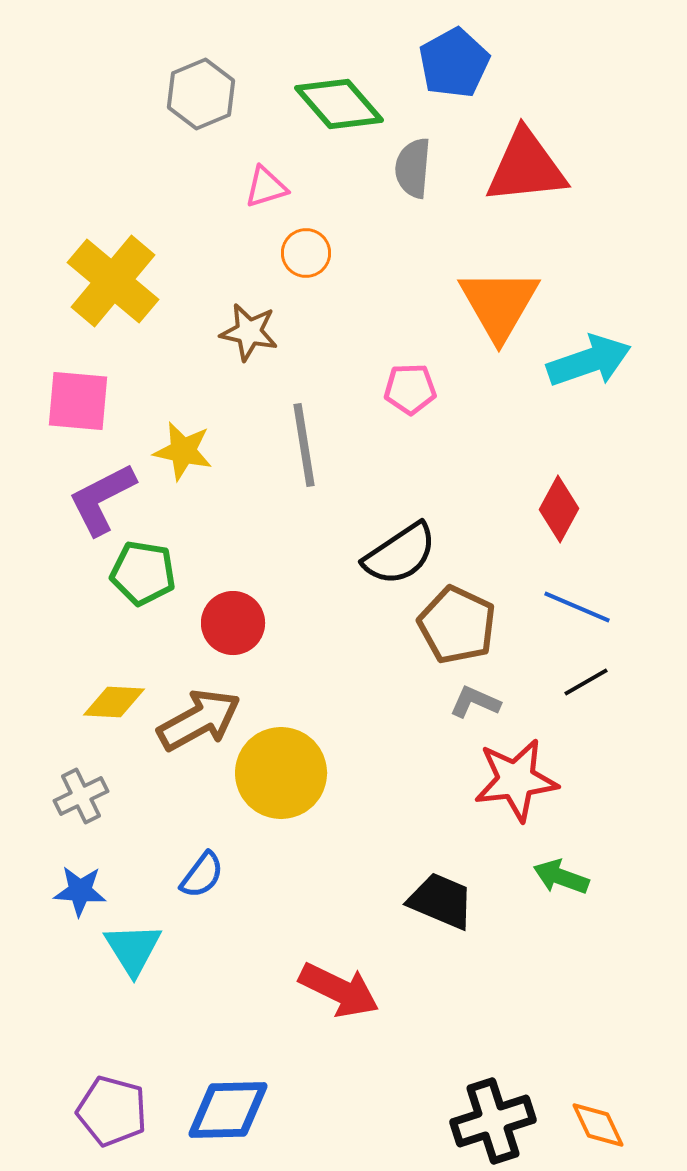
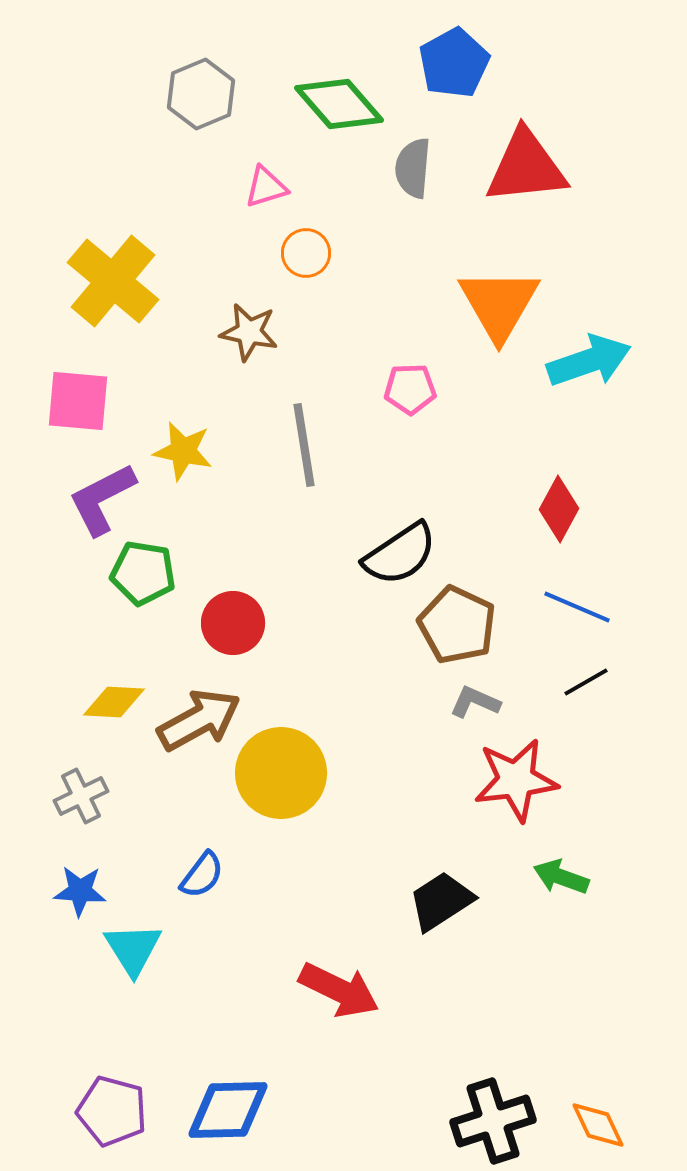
black trapezoid: rotated 56 degrees counterclockwise
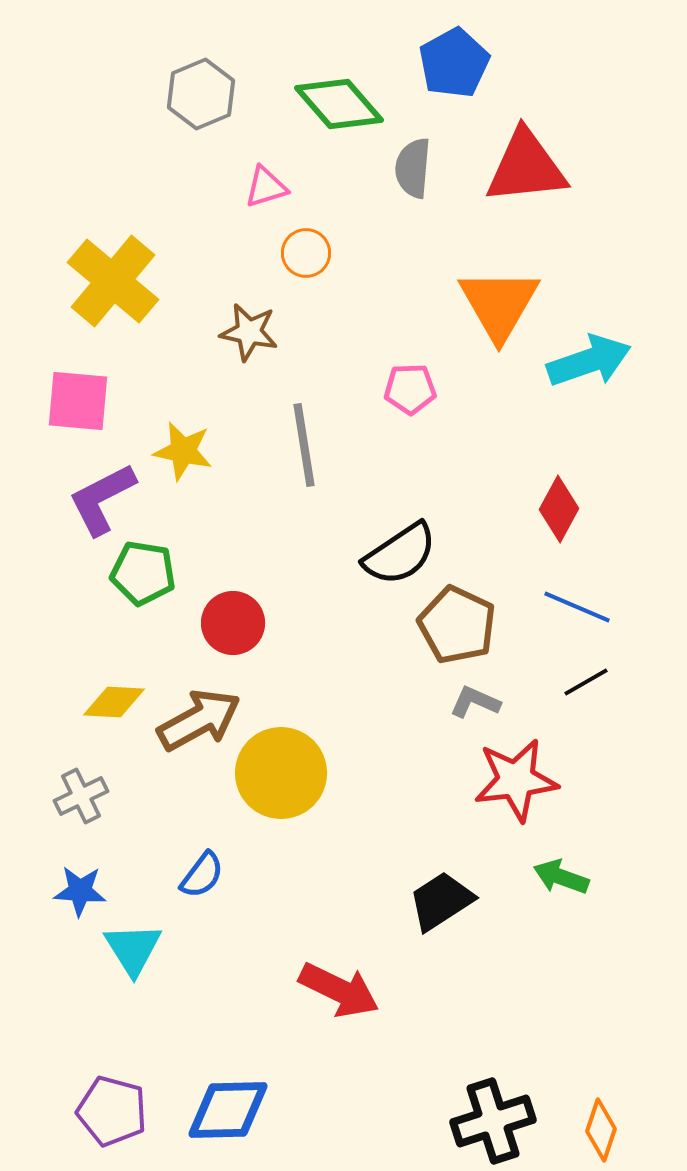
orange diamond: moved 3 px right, 5 px down; rotated 44 degrees clockwise
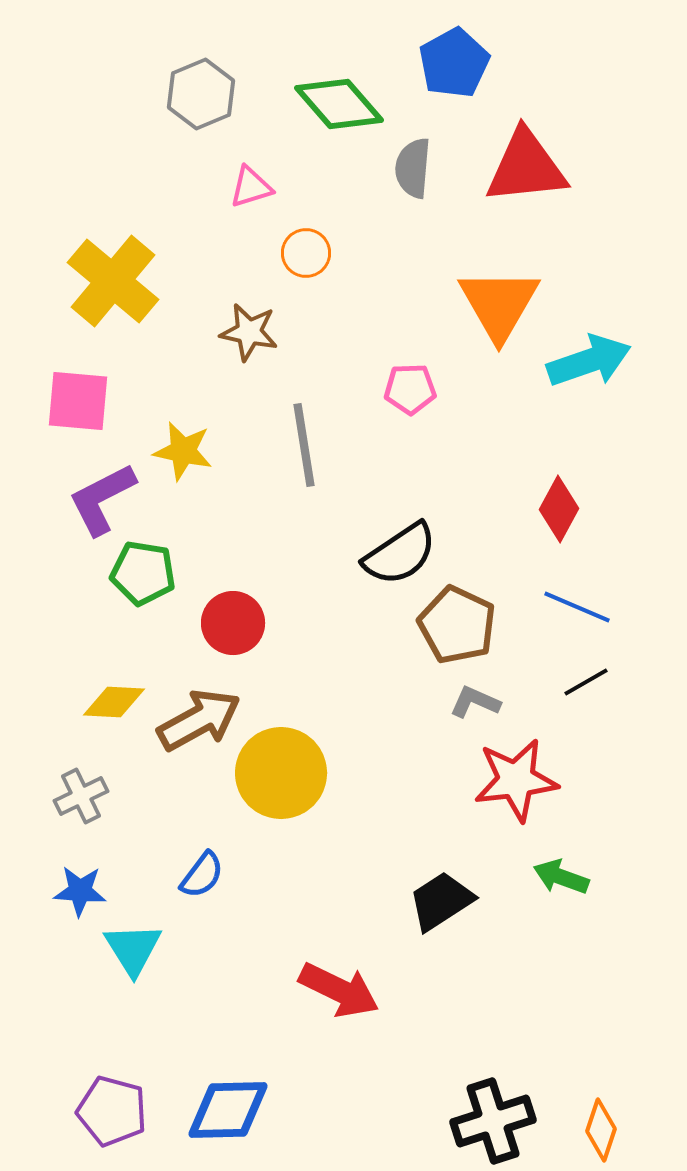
pink triangle: moved 15 px left
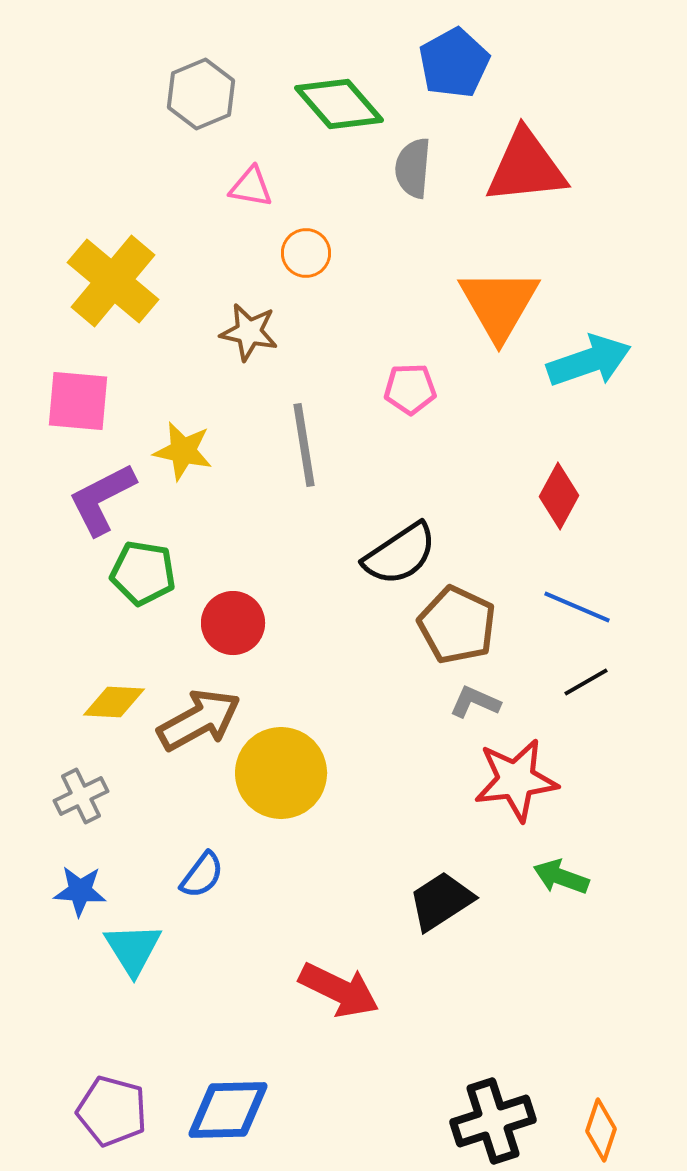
pink triangle: rotated 27 degrees clockwise
red diamond: moved 13 px up
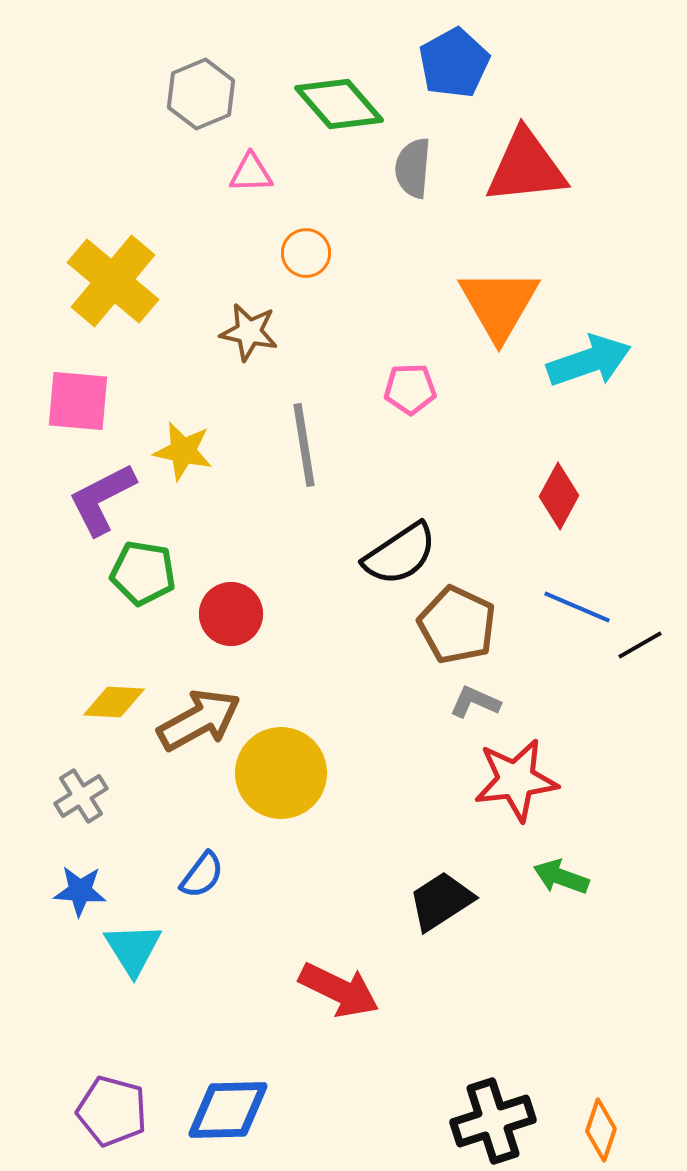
pink triangle: moved 14 px up; rotated 12 degrees counterclockwise
red circle: moved 2 px left, 9 px up
black line: moved 54 px right, 37 px up
gray cross: rotated 6 degrees counterclockwise
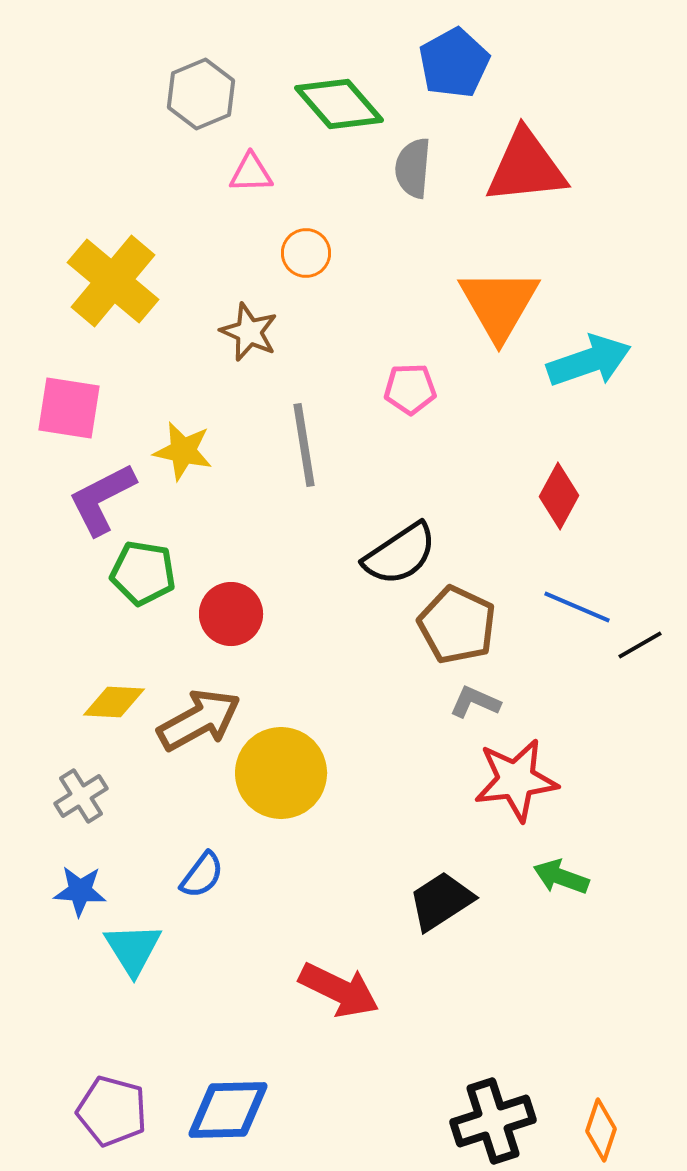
brown star: rotated 12 degrees clockwise
pink square: moved 9 px left, 7 px down; rotated 4 degrees clockwise
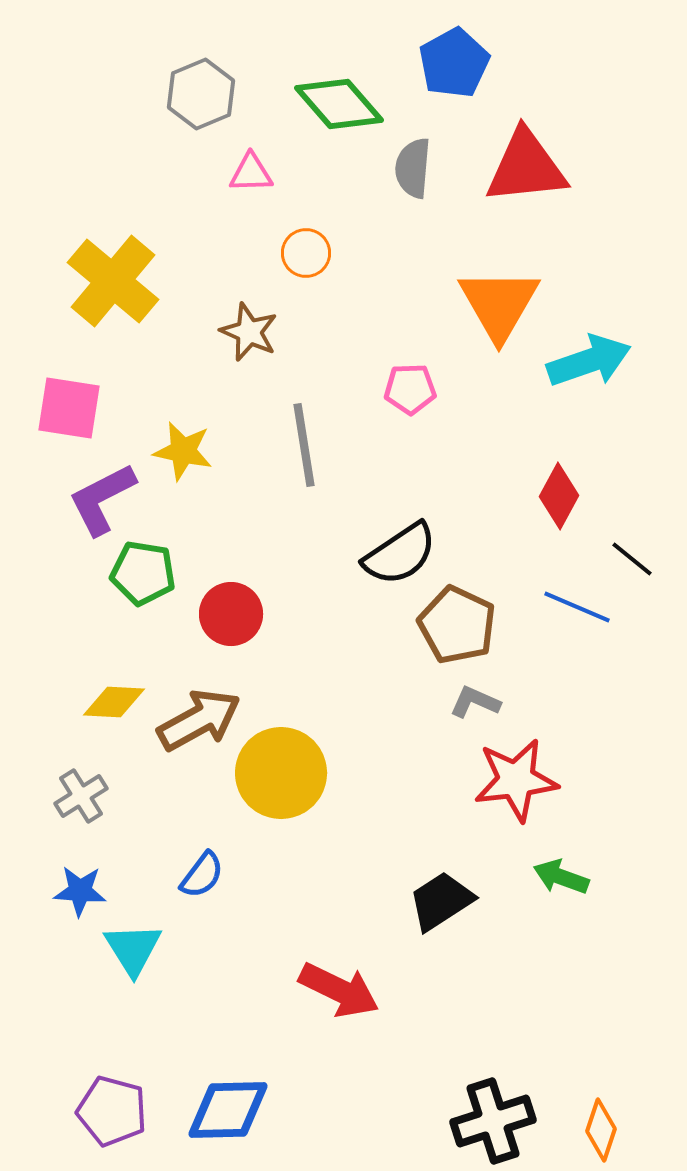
black line: moved 8 px left, 86 px up; rotated 69 degrees clockwise
